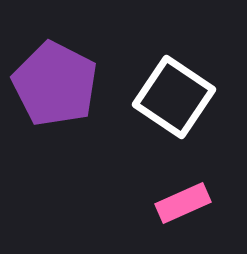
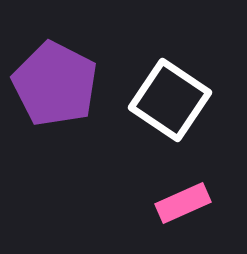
white square: moved 4 px left, 3 px down
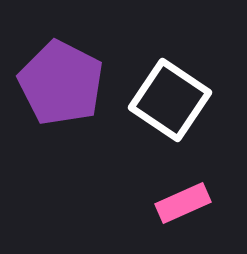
purple pentagon: moved 6 px right, 1 px up
